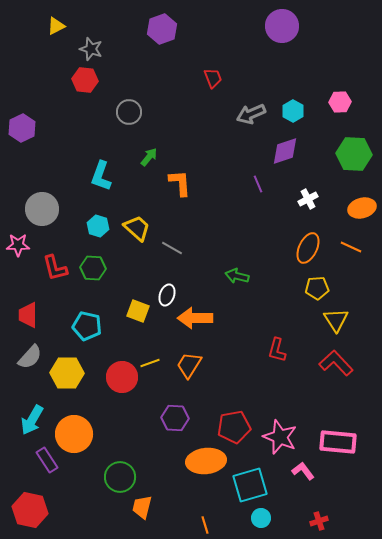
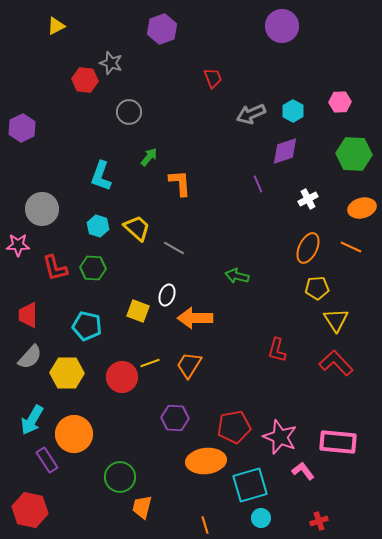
gray star at (91, 49): moved 20 px right, 14 px down
gray line at (172, 248): moved 2 px right
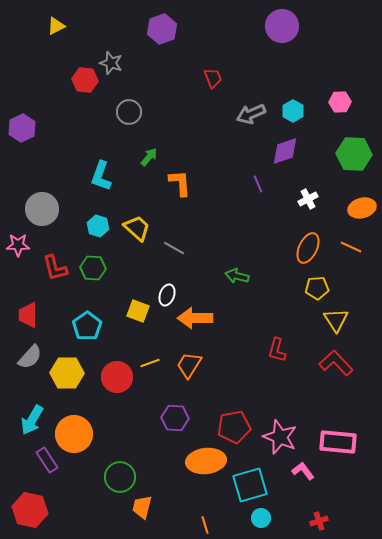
cyan pentagon at (87, 326): rotated 24 degrees clockwise
red circle at (122, 377): moved 5 px left
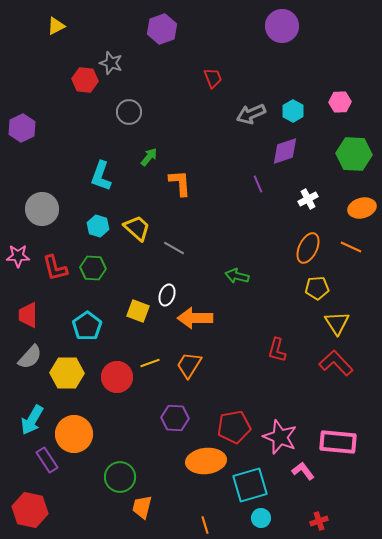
pink star at (18, 245): moved 11 px down
yellow triangle at (336, 320): moved 1 px right, 3 px down
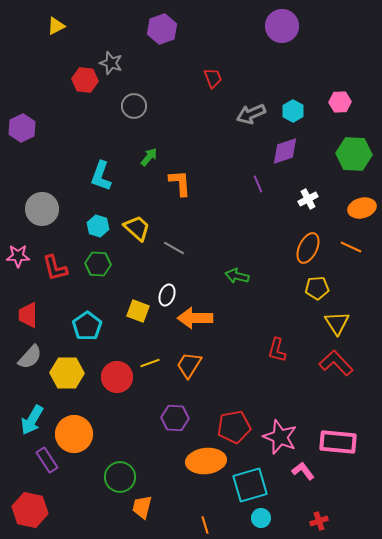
gray circle at (129, 112): moved 5 px right, 6 px up
green hexagon at (93, 268): moved 5 px right, 4 px up
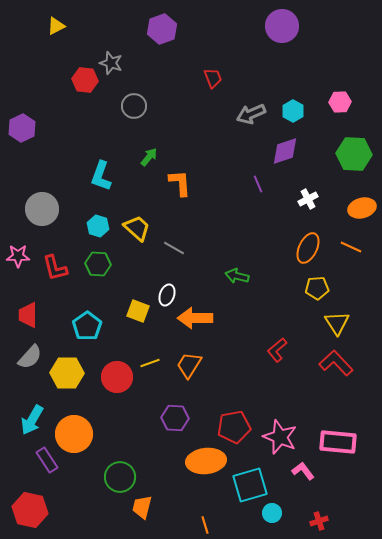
red L-shape at (277, 350): rotated 35 degrees clockwise
cyan circle at (261, 518): moved 11 px right, 5 px up
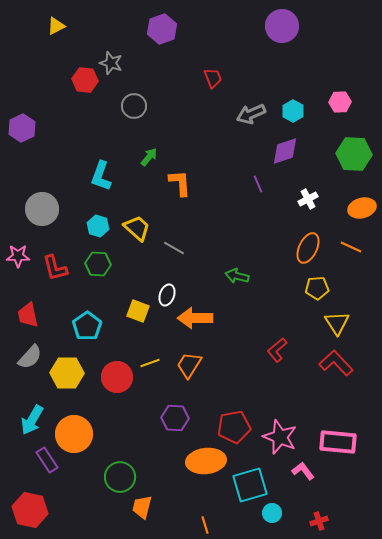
red trapezoid at (28, 315): rotated 12 degrees counterclockwise
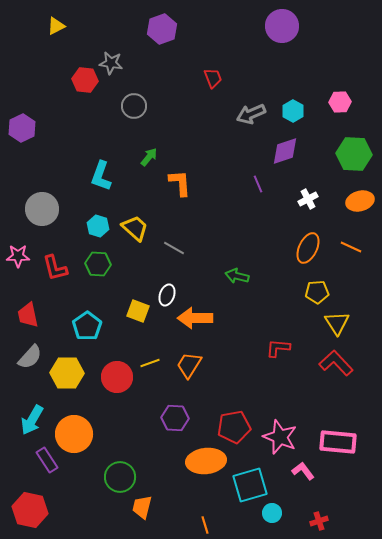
gray star at (111, 63): rotated 10 degrees counterclockwise
orange ellipse at (362, 208): moved 2 px left, 7 px up
yellow trapezoid at (137, 228): moved 2 px left
yellow pentagon at (317, 288): moved 4 px down
red L-shape at (277, 350): moved 1 px right, 2 px up; rotated 45 degrees clockwise
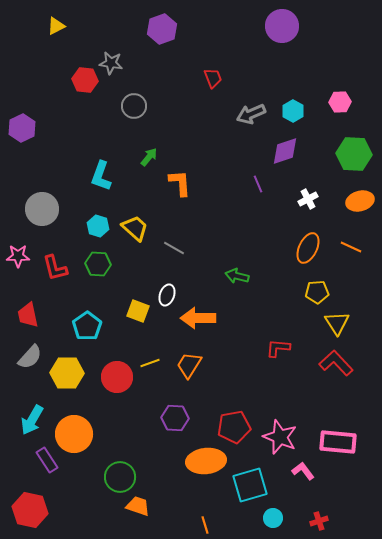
orange arrow at (195, 318): moved 3 px right
orange trapezoid at (142, 507): moved 4 px left, 1 px up; rotated 95 degrees clockwise
cyan circle at (272, 513): moved 1 px right, 5 px down
